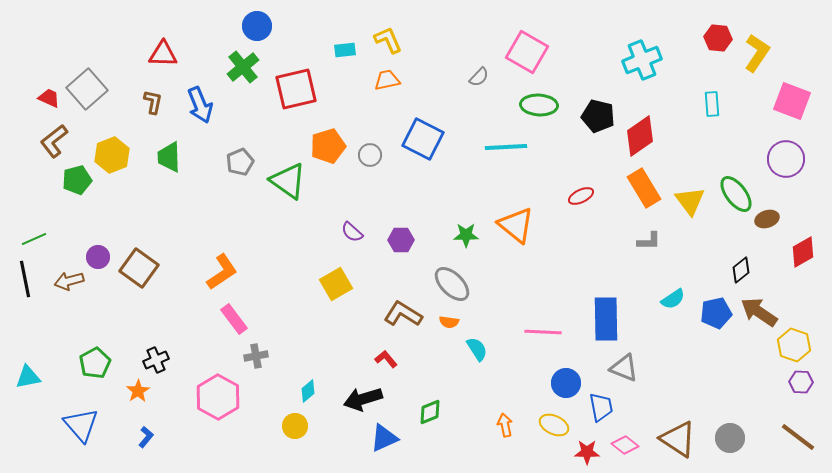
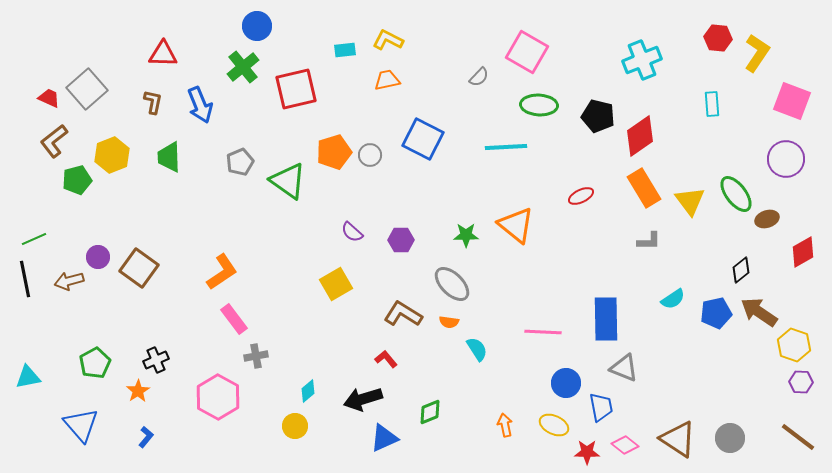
yellow L-shape at (388, 40): rotated 40 degrees counterclockwise
orange pentagon at (328, 146): moved 6 px right, 6 px down
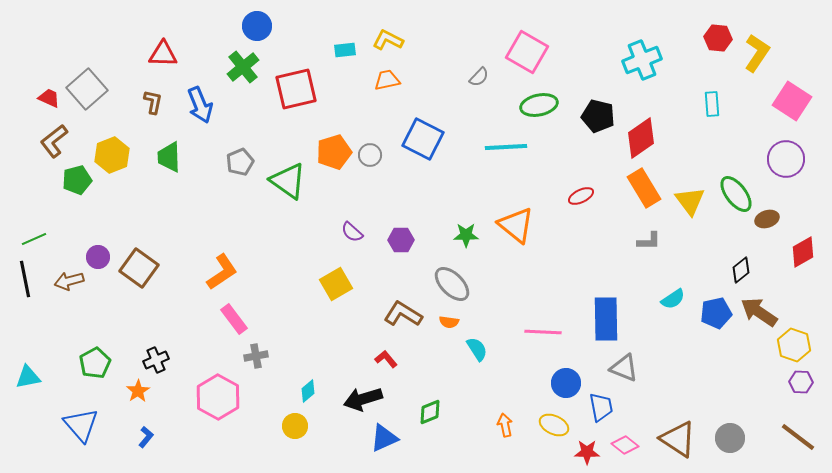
pink square at (792, 101): rotated 12 degrees clockwise
green ellipse at (539, 105): rotated 15 degrees counterclockwise
red diamond at (640, 136): moved 1 px right, 2 px down
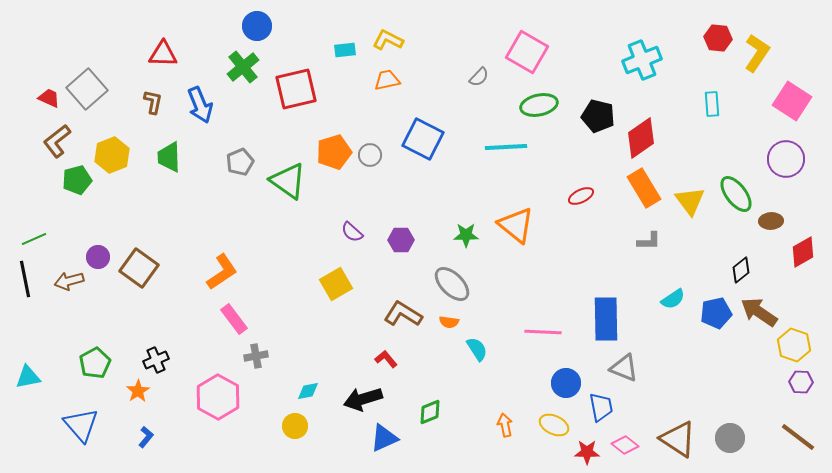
brown L-shape at (54, 141): moved 3 px right
brown ellipse at (767, 219): moved 4 px right, 2 px down; rotated 15 degrees clockwise
cyan diamond at (308, 391): rotated 30 degrees clockwise
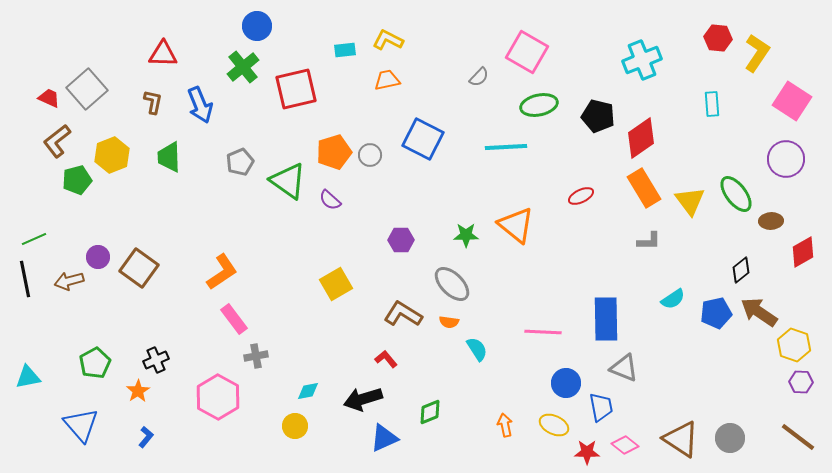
purple semicircle at (352, 232): moved 22 px left, 32 px up
brown triangle at (678, 439): moved 3 px right
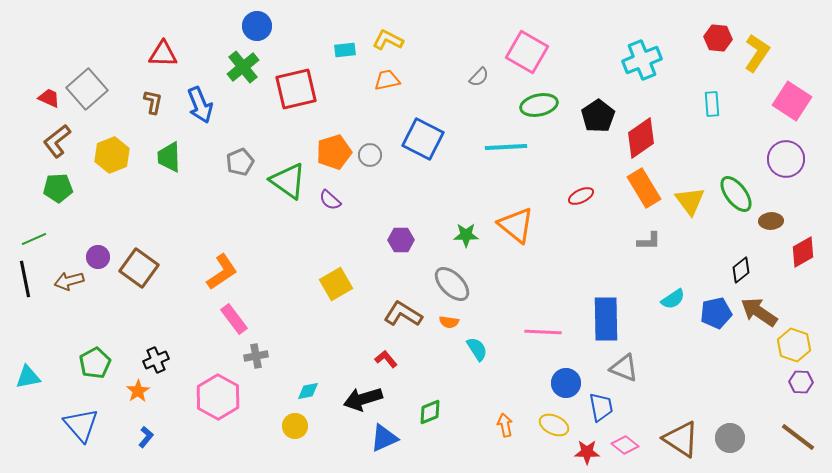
black pentagon at (598, 116): rotated 24 degrees clockwise
green pentagon at (77, 180): moved 19 px left, 8 px down; rotated 12 degrees clockwise
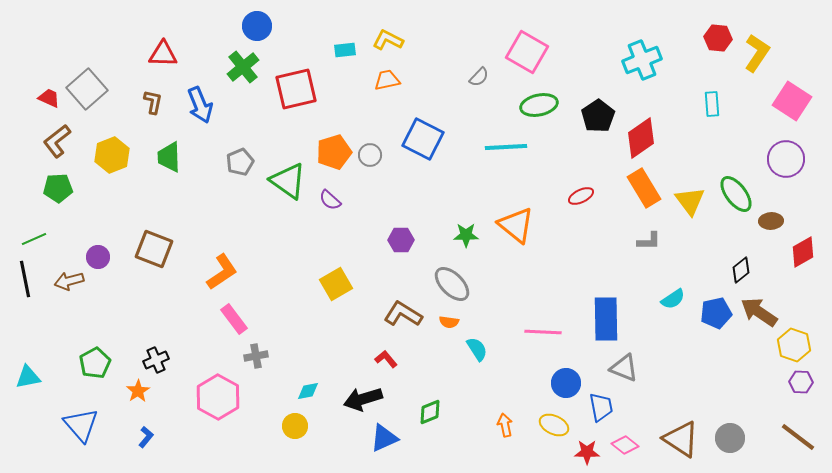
brown square at (139, 268): moved 15 px right, 19 px up; rotated 15 degrees counterclockwise
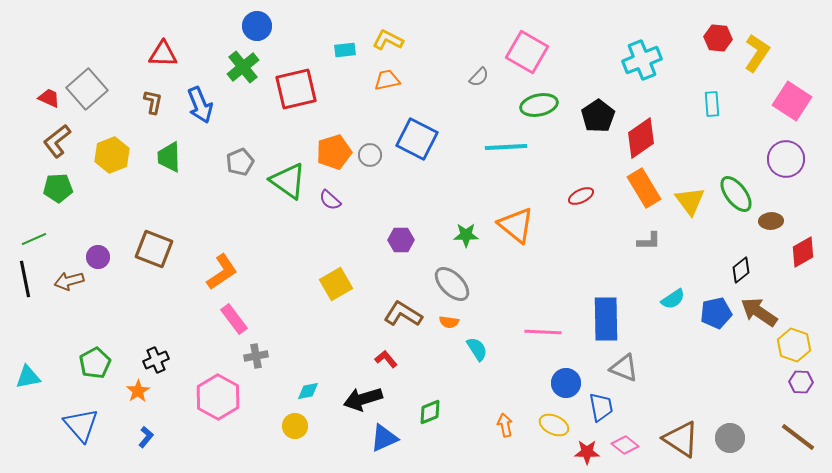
blue square at (423, 139): moved 6 px left
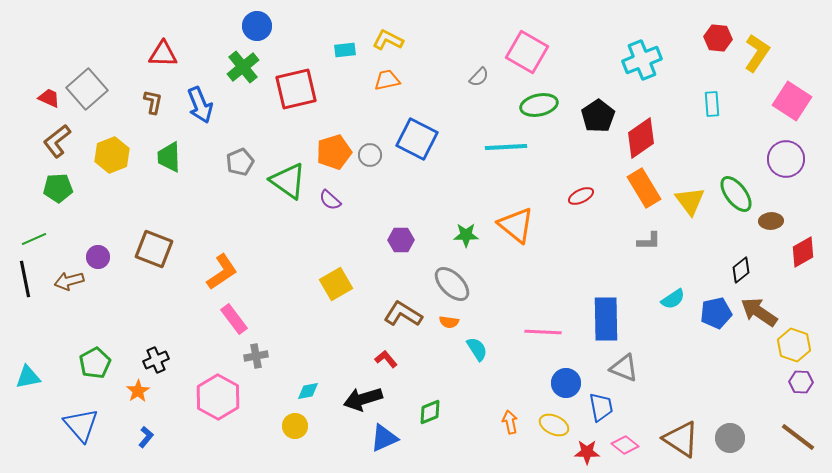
orange arrow at (505, 425): moved 5 px right, 3 px up
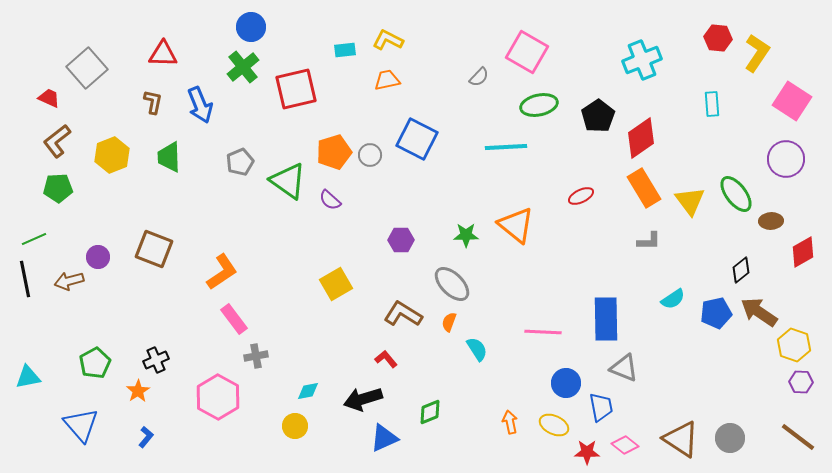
blue circle at (257, 26): moved 6 px left, 1 px down
gray square at (87, 89): moved 21 px up
orange semicircle at (449, 322): rotated 102 degrees clockwise
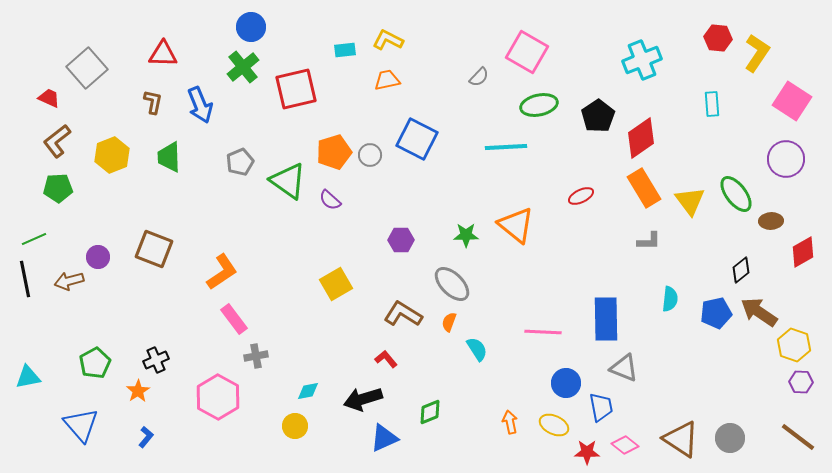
cyan semicircle at (673, 299): moved 3 px left; rotated 50 degrees counterclockwise
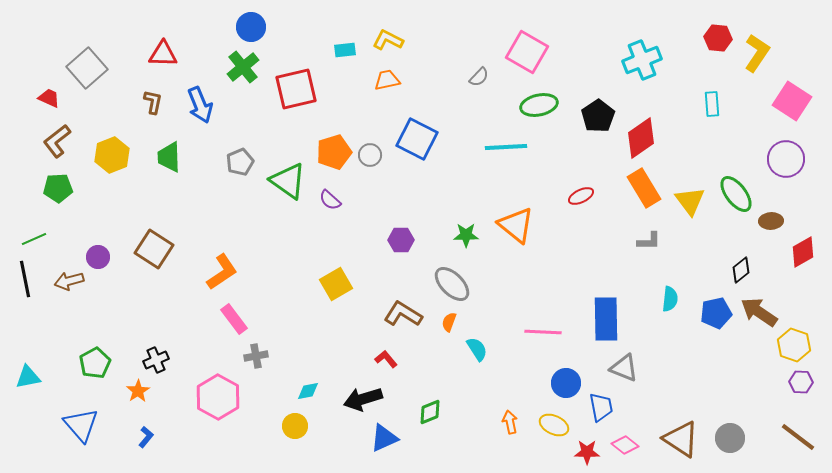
brown square at (154, 249): rotated 12 degrees clockwise
